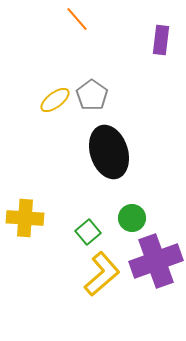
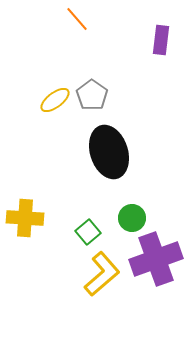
purple cross: moved 2 px up
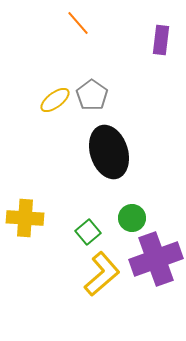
orange line: moved 1 px right, 4 px down
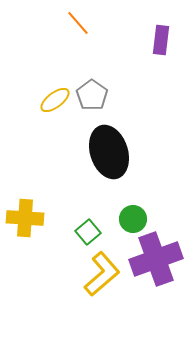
green circle: moved 1 px right, 1 px down
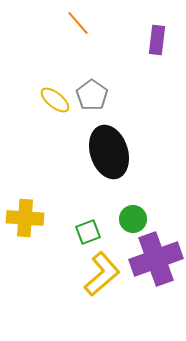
purple rectangle: moved 4 px left
yellow ellipse: rotated 76 degrees clockwise
green square: rotated 20 degrees clockwise
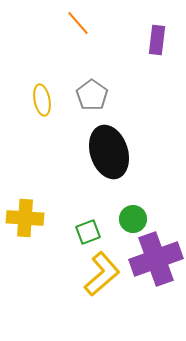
yellow ellipse: moved 13 px left; rotated 40 degrees clockwise
